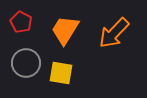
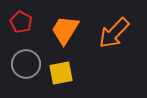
gray circle: moved 1 px down
yellow square: rotated 20 degrees counterclockwise
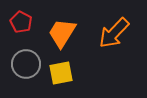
orange trapezoid: moved 3 px left, 3 px down
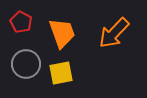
orange trapezoid: rotated 128 degrees clockwise
